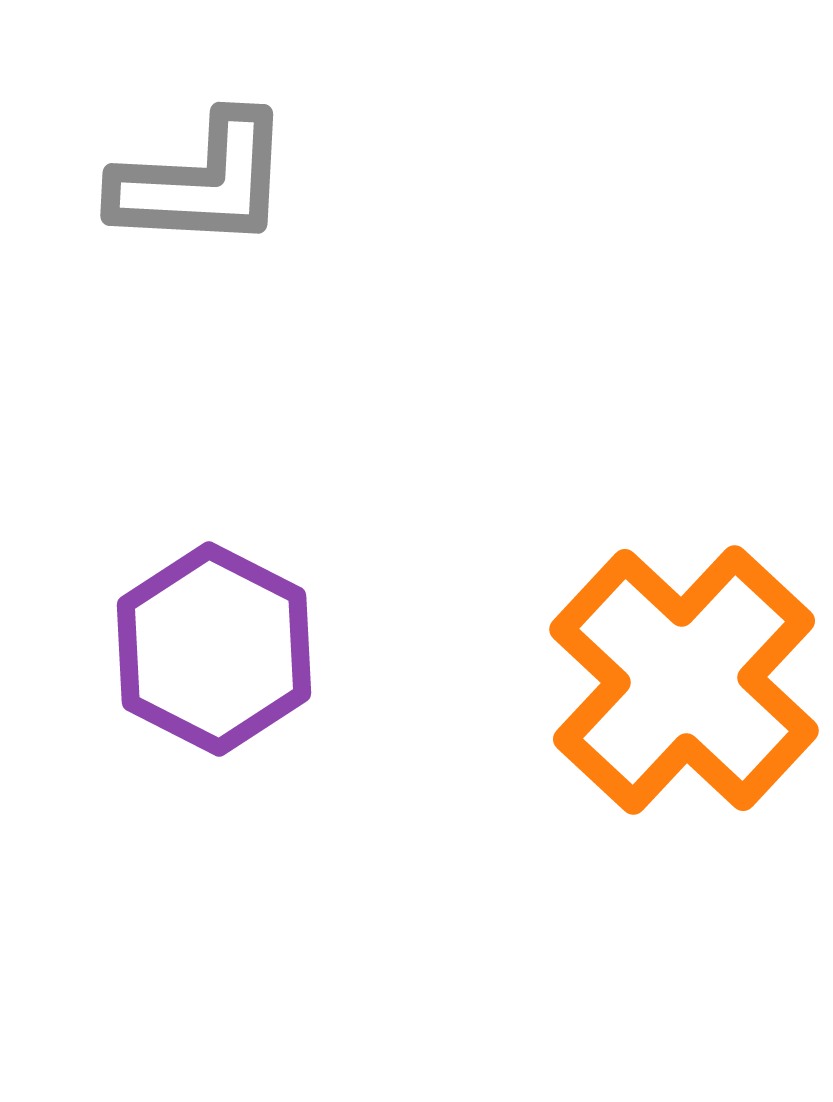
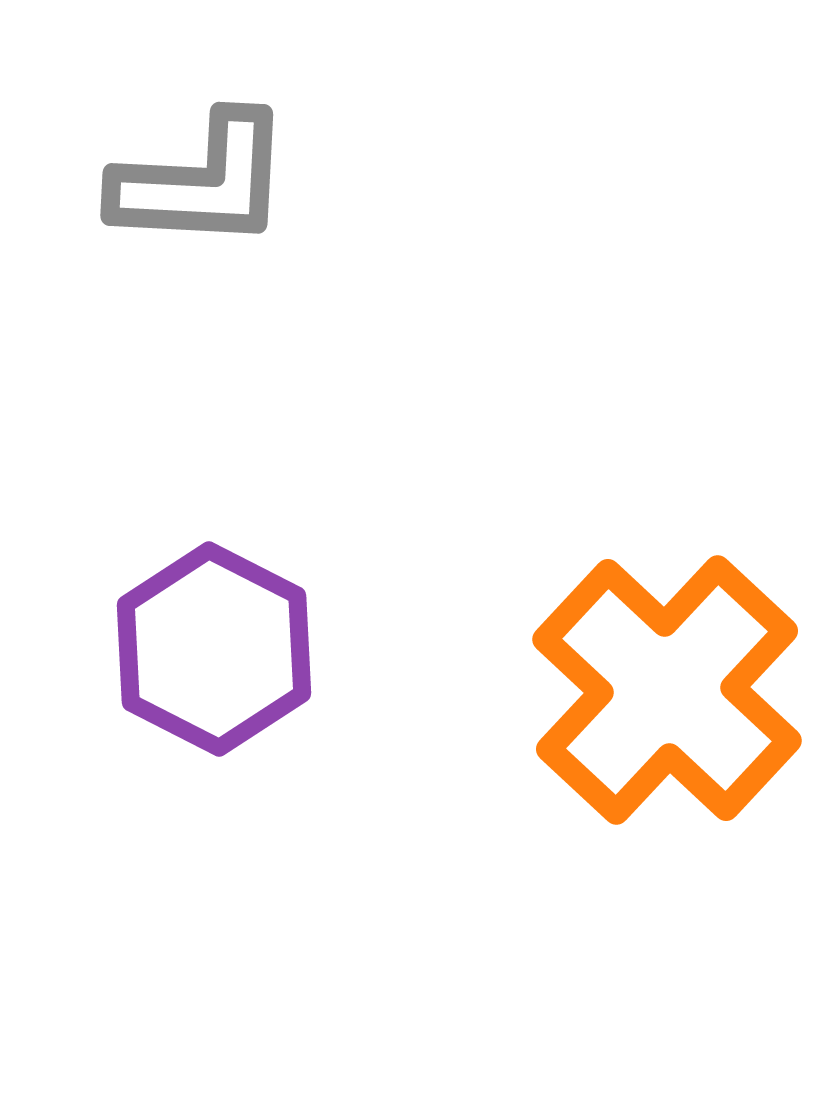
orange cross: moved 17 px left, 10 px down
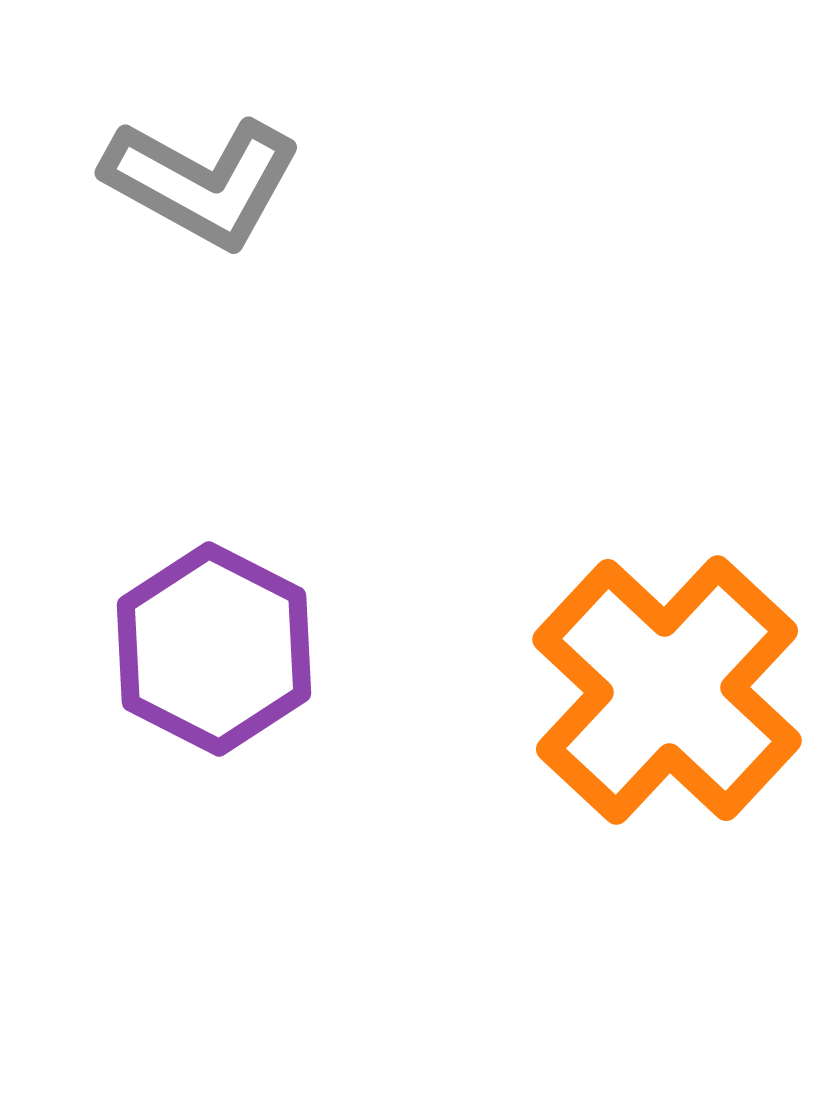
gray L-shape: rotated 26 degrees clockwise
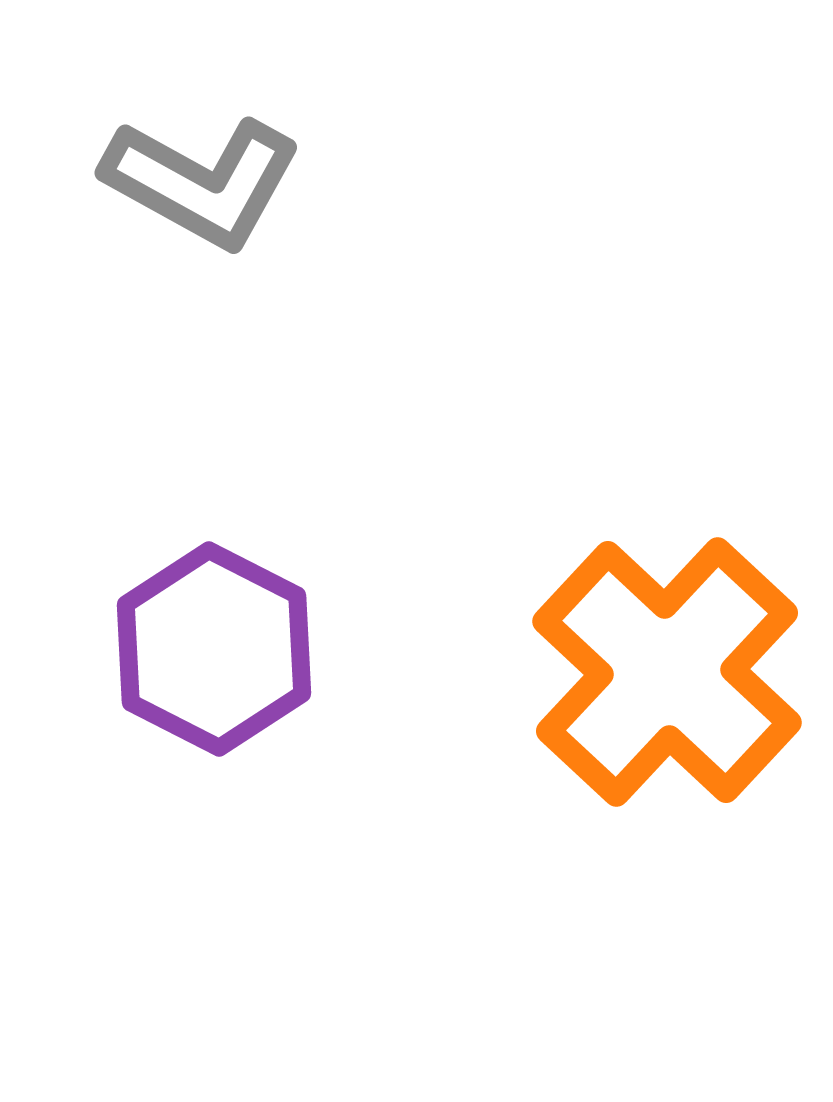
orange cross: moved 18 px up
